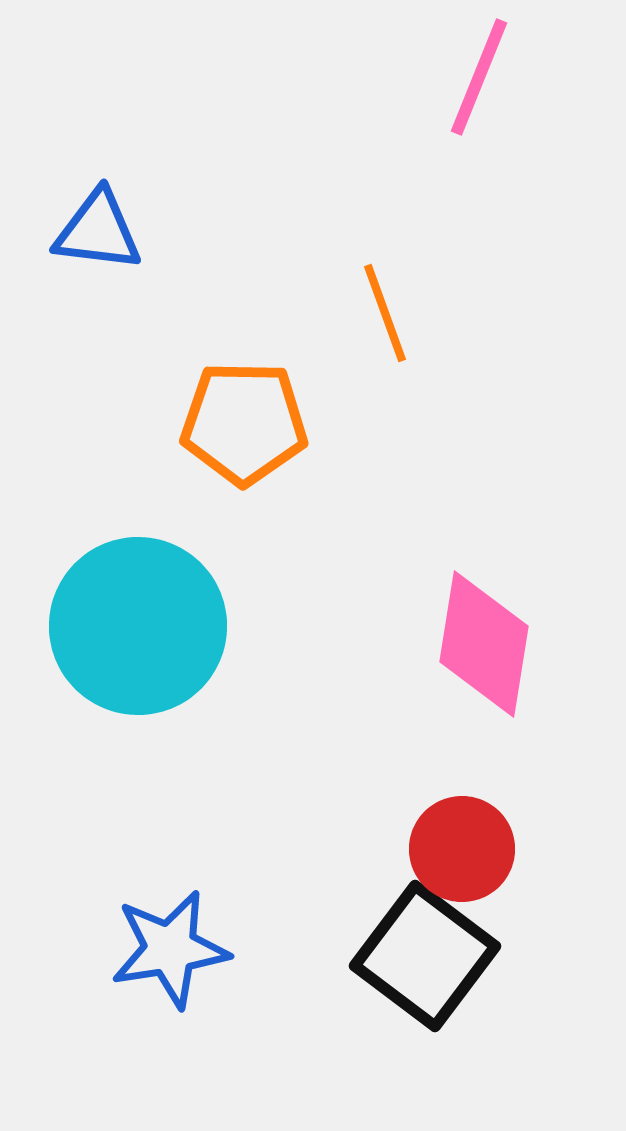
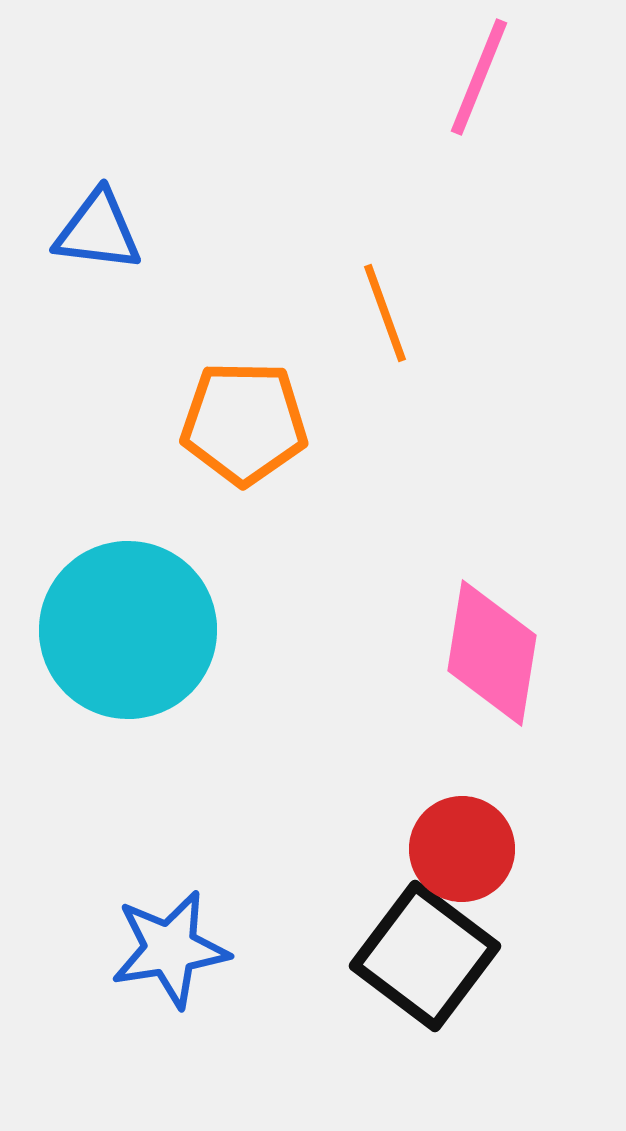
cyan circle: moved 10 px left, 4 px down
pink diamond: moved 8 px right, 9 px down
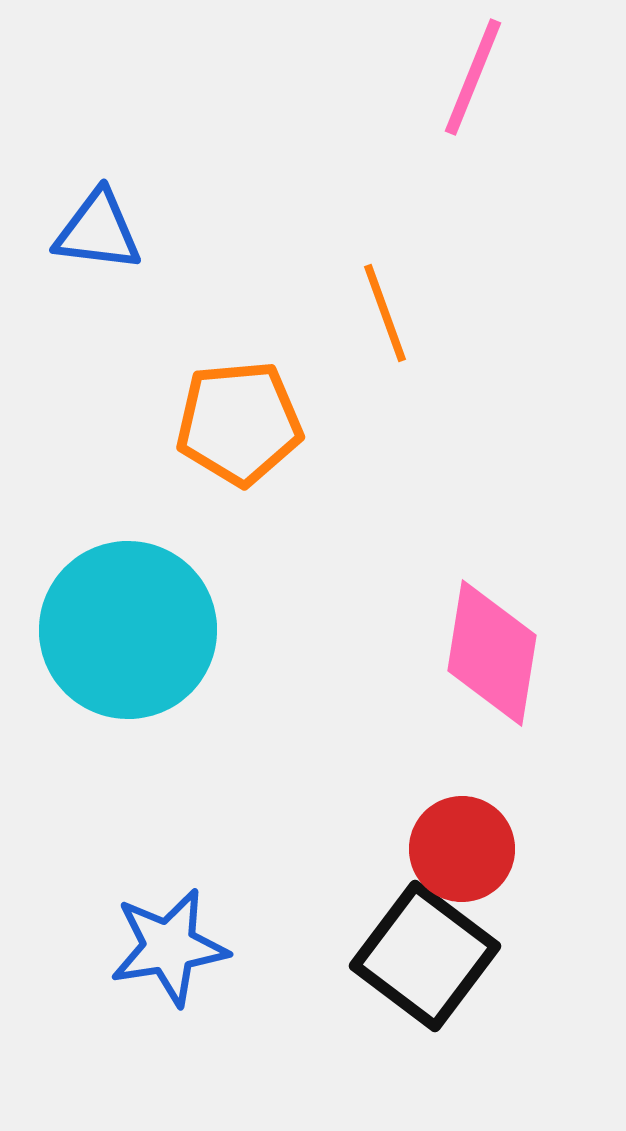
pink line: moved 6 px left
orange pentagon: moved 5 px left; rotated 6 degrees counterclockwise
blue star: moved 1 px left, 2 px up
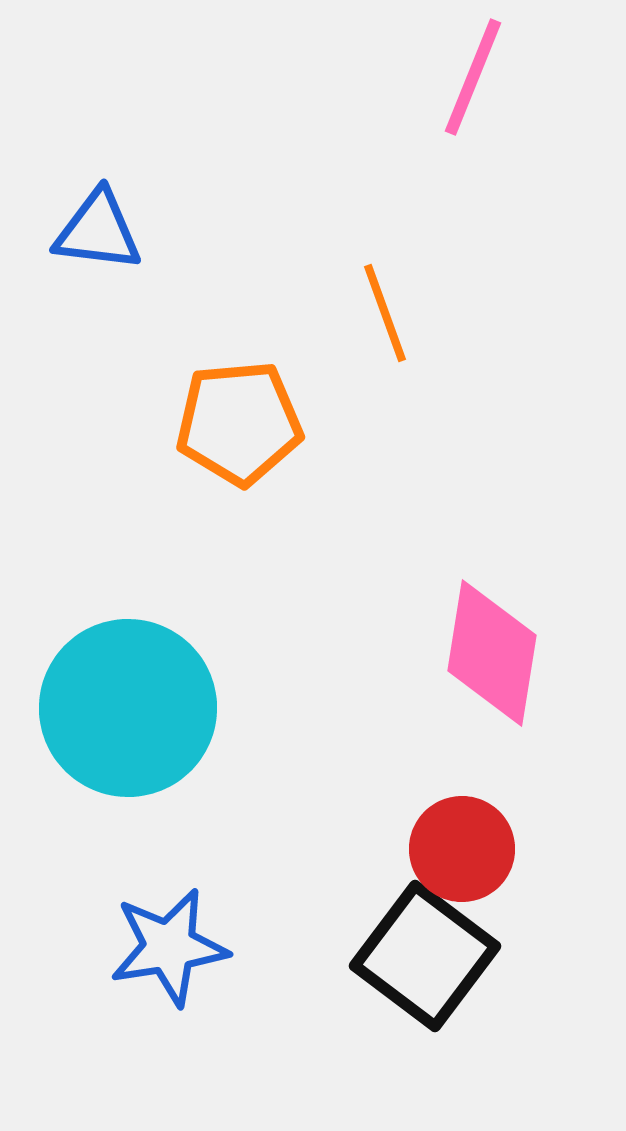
cyan circle: moved 78 px down
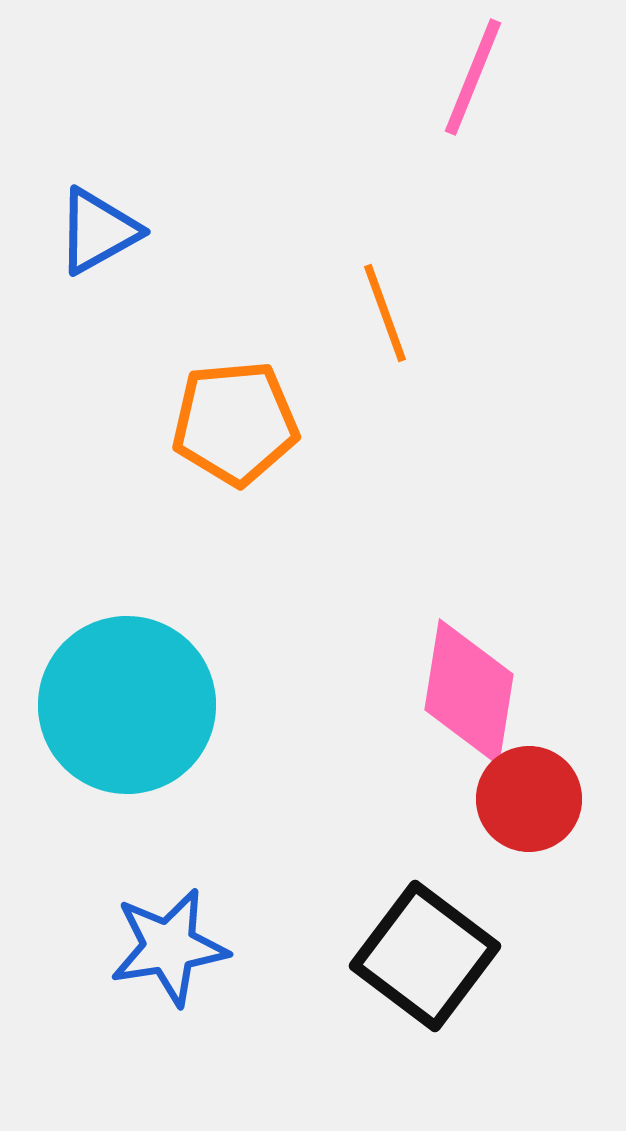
blue triangle: rotated 36 degrees counterclockwise
orange pentagon: moved 4 px left
pink diamond: moved 23 px left, 39 px down
cyan circle: moved 1 px left, 3 px up
red circle: moved 67 px right, 50 px up
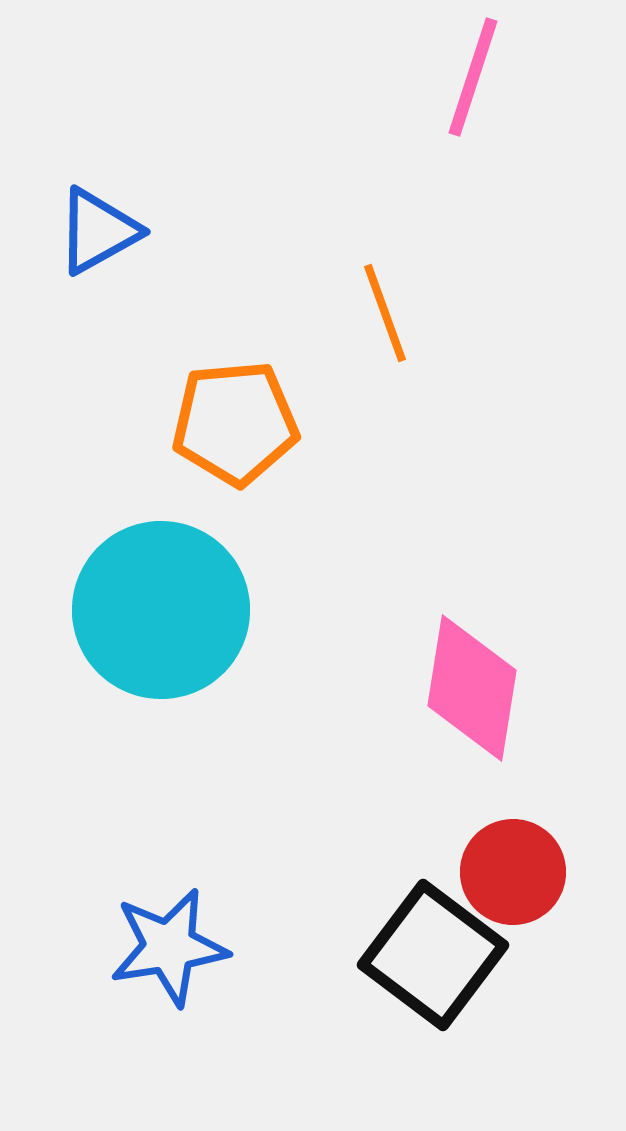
pink line: rotated 4 degrees counterclockwise
pink diamond: moved 3 px right, 4 px up
cyan circle: moved 34 px right, 95 px up
red circle: moved 16 px left, 73 px down
black square: moved 8 px right, 1 px up
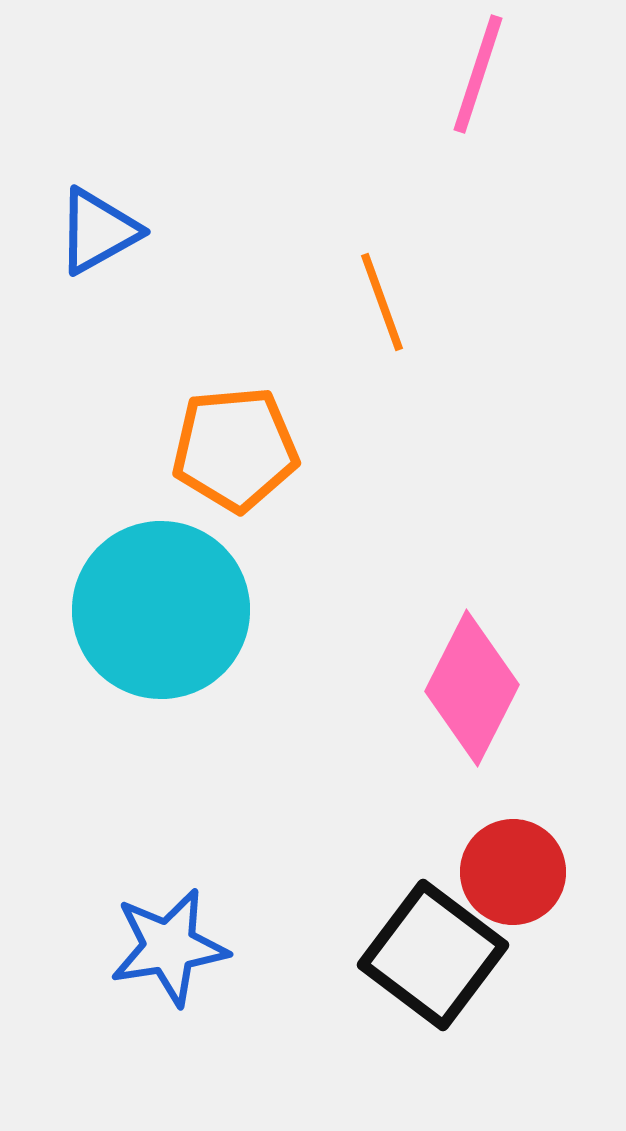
pink line: moved 5 px right, 3 px up
orange line: moved 3 px left, 11 px up
orange pentagon: moved 26 px down
pink diamond: rotated 18 degrees clockwise
